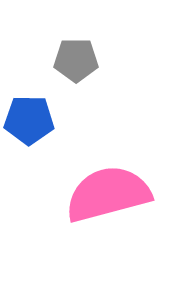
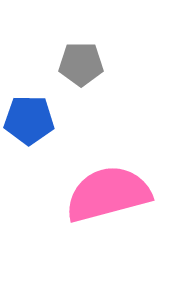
gray pentagon: moved 5 px right, 4 px down
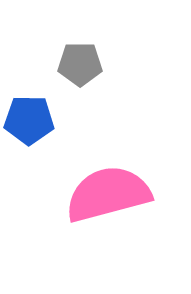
gray pentagon: moved 1 px left
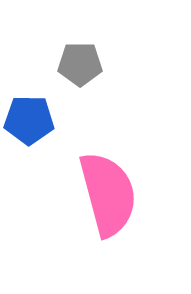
pink semicircle: rotated 90 degrees clockwise
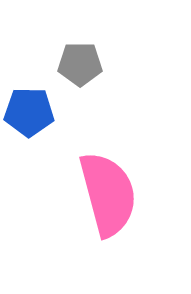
blue pentagon: moved 8 px up
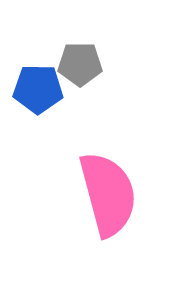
blue pentagon: moved 9 px right, 23 px up
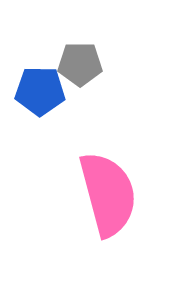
blue pentagon: moved 2 px right, 2 px down
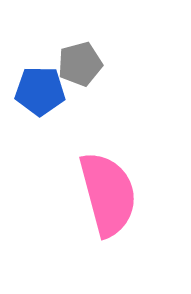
gray pentagon: rotated 15 degrees counterclockwise
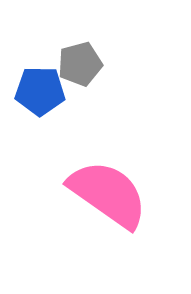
pink semicircle: rotated 40 degrees counterclockwise
